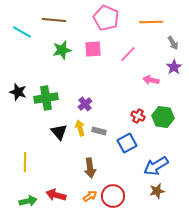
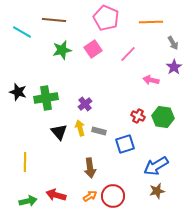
pink square: rotated 30 degrees counterclockwise
blue square: moved 2 px left, 1 px down; rotated 12 degrees clockwise
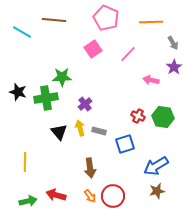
green star: moved 27 px down; rotated 12 degrees clockwise
orange arrow: rotated 88 degrees clockwise
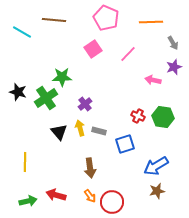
purple star: rotated 14 degrees clockwise
pink arrow: moved 2 px right
green cross: rotated 25 degrees counterclockwise
red circle: moved 1 px left, 6 px down
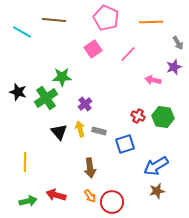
gray arrow: moved 5 px right
yellow arrow: moved 1 px down
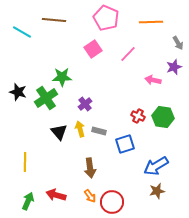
green arrow: rotated 54 degrees counterclockwise
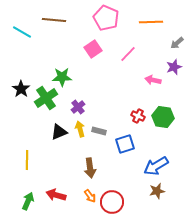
gray arrow: moved 1 px left; rotated 80 degrees clockwise
black star: moved 3 px right, 3 px up; rotated 18 degrees clockwise
purple cross: moved 7 px left, 3 px down
black triangle: rotated 48 degrees clockwise
yellow line: moved 2 px right, 2 px up
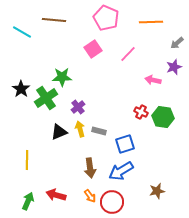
red cross: moved 3 px right, 4 px up
blue arrow: moved 35 px left, 5 px down
